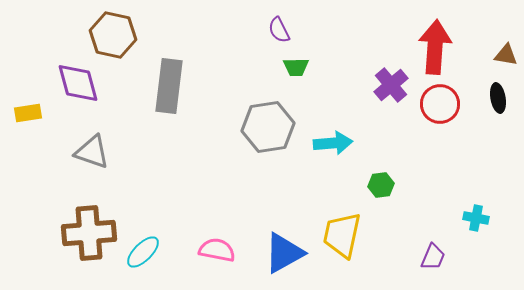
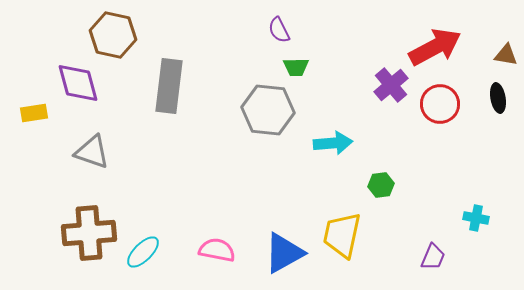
red arrow: rotated 58 degrees clockwise
yellow rectangle: moved 6 px right
gray hexagon: moved 17 px up; rotated 15 degrees clockwise
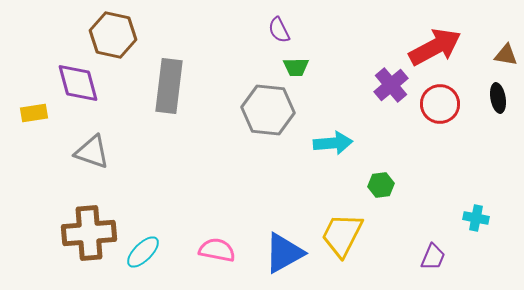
yellow trapezoid: rotated 15 degrees clockwise
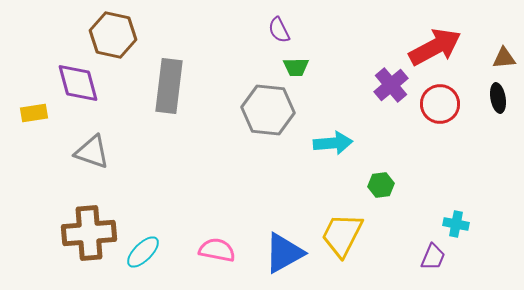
brown triangle: moved 2 px left, 3 px down; rotated 15 degrees counterclockwise
cyan cross: moved 20 px left, 6 px down
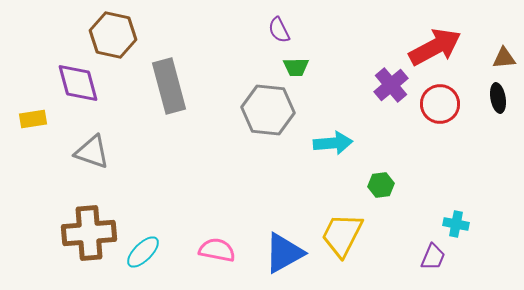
gray rectangle: rotated 22 degrees counterclockwise
yellow rectangle: moved 1 px left, 6 px down
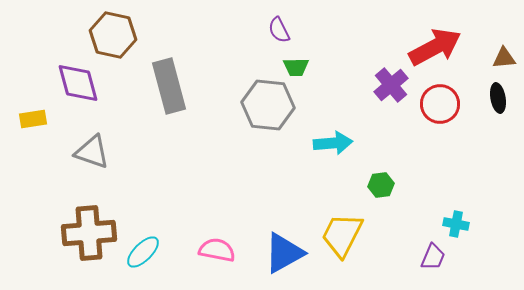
gray hexagon: moved 5 px up
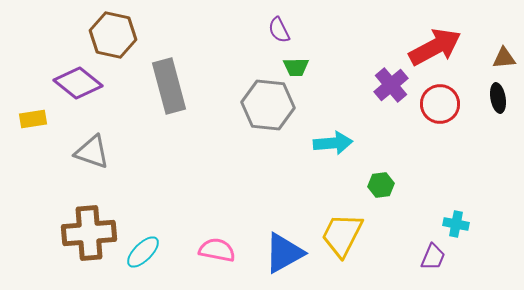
purple diamond: rotated 36 degrees counterclockwise
